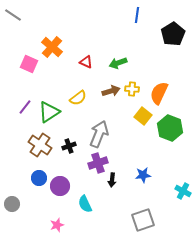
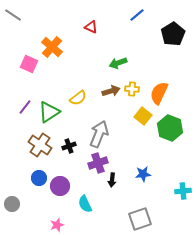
blue line: rotated 42 degrees clockwise
red triangle: moved 5 px right, 35 px up
blue star: moved 1 px up
cyan cross: rotated 35 degrees counterclockwise
gray square: moved 3 px left, 1 px up
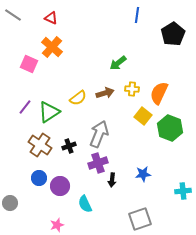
blue line: rotated 42 degrees counterclockwise
red triangle: moved 40 px left, 9 px up
green arrow: rotated 18 degrees counterclockwise
brown arrow: moved 6 px left, 2 px down
gray circle: moved 2 px left, 1 px up
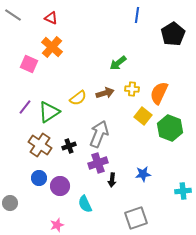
gray square: moved 4 px left, 1 px up
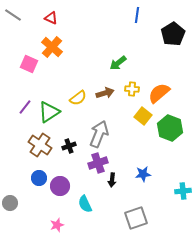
orange semicircle: rotated 25 degrees clockwise
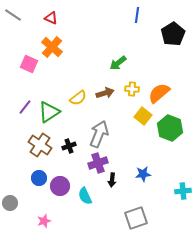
cyan semicircle: moved 8 px up
pink star: moved 13 px left, 4 px up
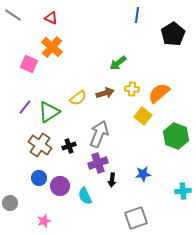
green hexagon: moved 6 px right, 8 px down
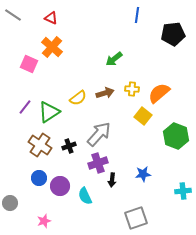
black pentagon: rotated 25 degrees clockwise
green arrow: moved 4 px left, 4 px up
gray arrow: rotated 20 degrees clockwise
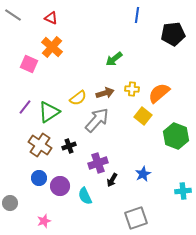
gray arrow: moved 2 px left, 14 px up
blue star: rotated 21 degrees counterclockwise
black arrow: rotated 24 degrees clockwise
